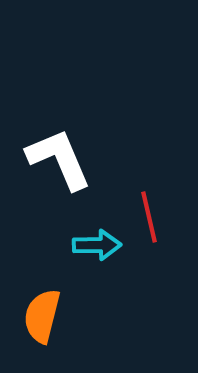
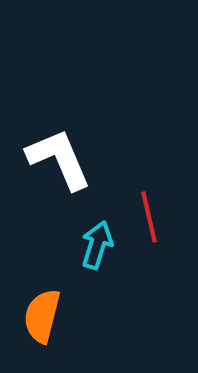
cyan arrow: rotated 72 degrees counterclockwise
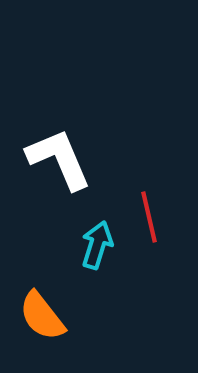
orange semicircle: rotated 52 degrees counterclockwise
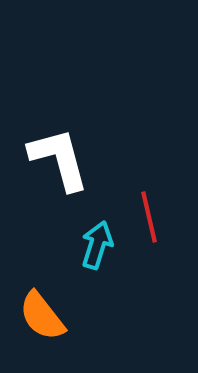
white L-shape: rotated 8 degrees clockwise
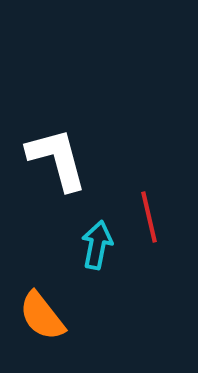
white L-shape: moved 2 px left
cyan arrow: rotated 6 degrees counterclockwise
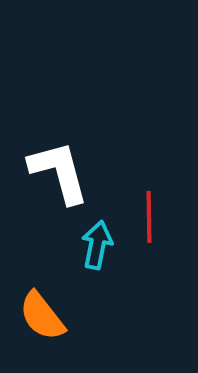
white L-shape: moved 2 px right, 13 px down
red line: rotated 12 degrees clockwise
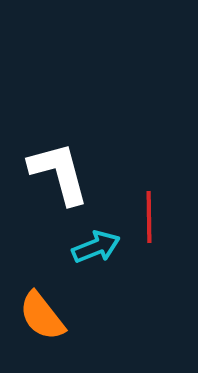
white L-shape: moved 1 px down
cyan arrow: moved 1 px left, 2 px down; rotated 57 degrees clockwise
